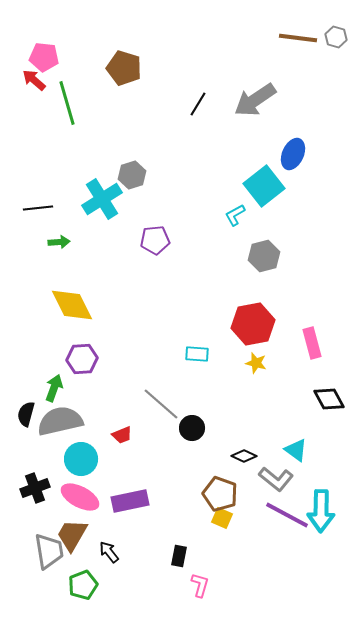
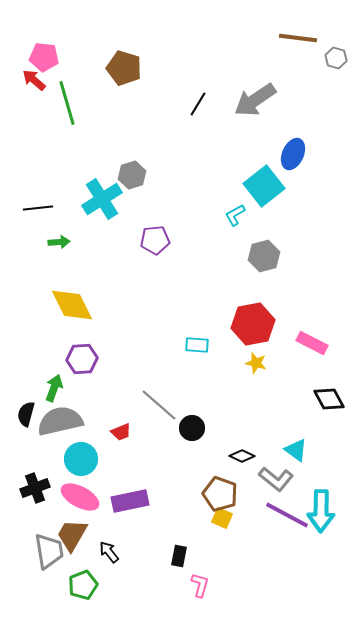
gray hexagon at (336, 37): moved 21 px down
pink rectangle at (312, 343): rotated 48 degrees counterclockwise
cyan rectangle at (197, 354): moved 9 px up
gray line at (161, 404): moved 2 px left, 1 px down
red trapezoid at (122, 435): moved 1 px left, 3 px up
black diamond at (244, 456): moved 2 px left
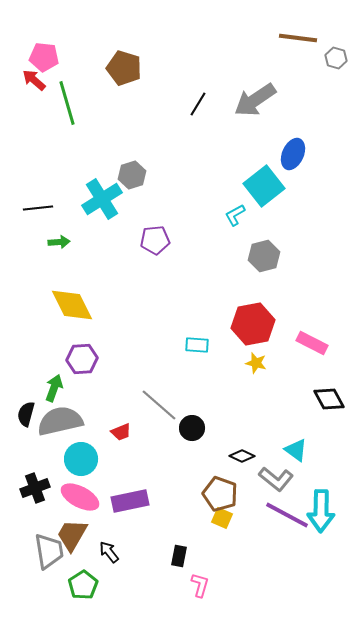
green pentagon at (83, 585): rotated 12 degrees counterclockwise
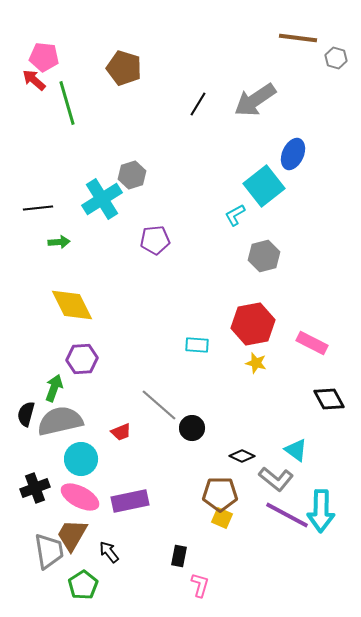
brown pentagon at (220, 494): rotated 20 degrees counterclockwise
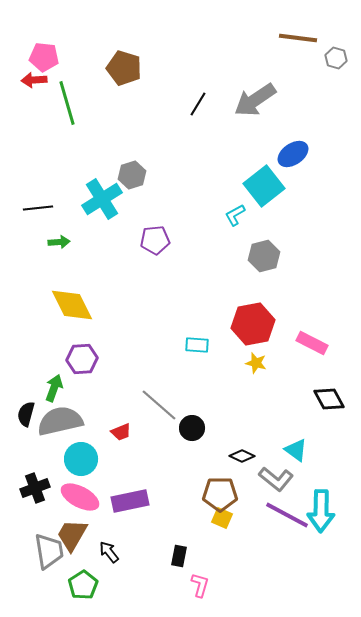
red arrow at (34, 80): rotated 45 degrees counterclockwise
blue ellipse at (293, 154): rotated 32 degrees clockwise
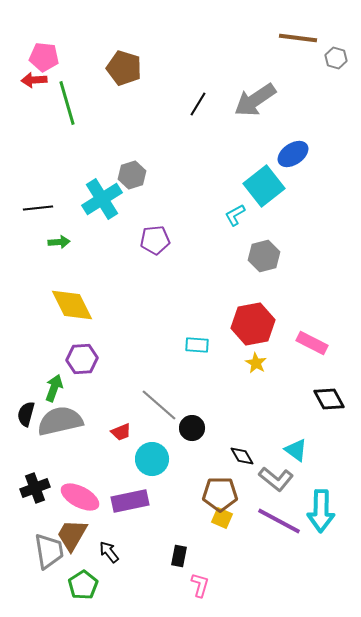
yellow star at (256, 363): rotated 15 degrees clockwise
black diamond at (242, 456): rotated 35 degrees clockwise
cyan circle at (81, 459): moved 71 px right
purple line at (287, 515): moved 8 px left, 6 px down
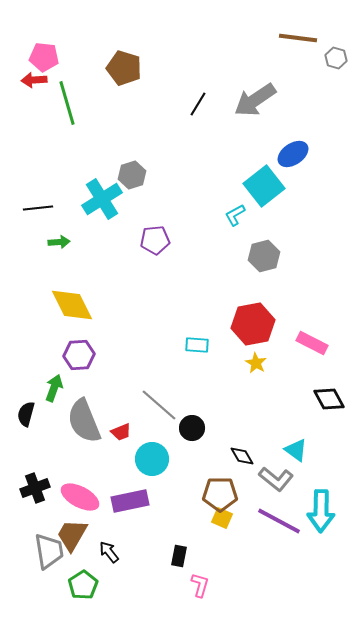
purple hexagon at (82, 359): moved 3 px left, 4 px up
gray semicircle at (60, 421): moved 24 px right; rotated 99 degrees counterclockwise
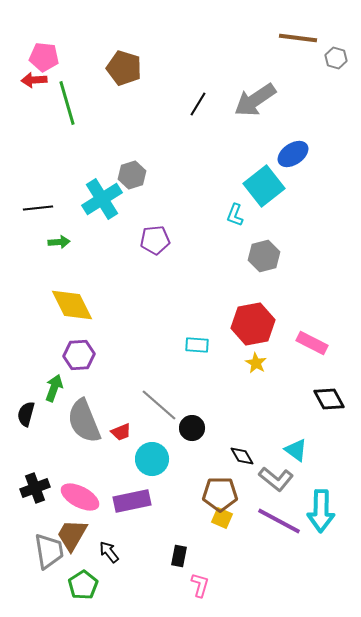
cyan L-shape at (235, 215): rotated 40 degrees counterclockwise
purple rectangle at (130, 501): moved 2 px right
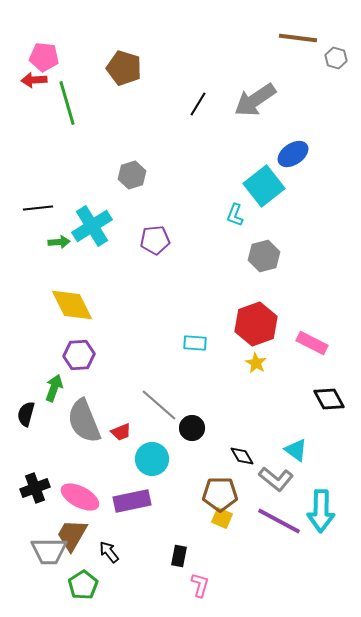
cyan cross at (102, 199): moved 10 px left, 27 px down
red hexagon at (253, 324): moved 3 px right; rotated 9 degrees counterclockwise
cyan rectangle at (197, 345): moved 2 px left, 2 px up
gray trapezoid at (49, 551): rotated 99 degrees clockwise
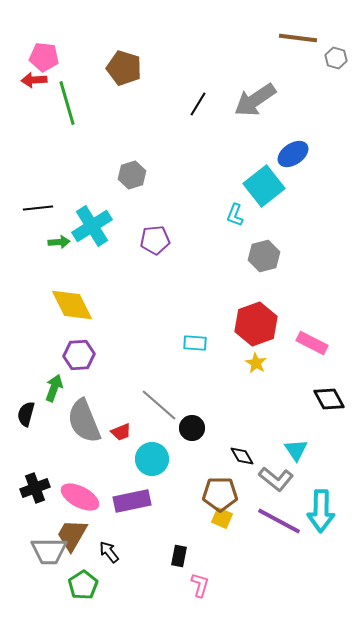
cyan triangle at (296, 450): rotated 20 degrees clockwise
